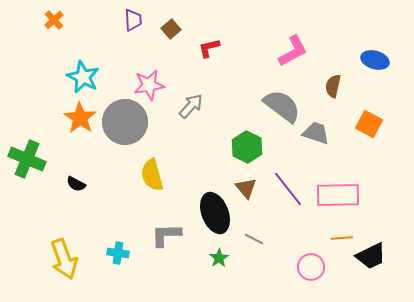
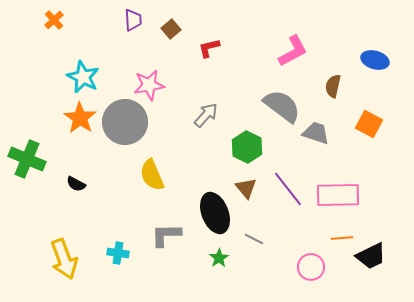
gray arrow: moved 15 px right, 9 px down
yellow semicircle: rotated 8 degrees counterclockwise
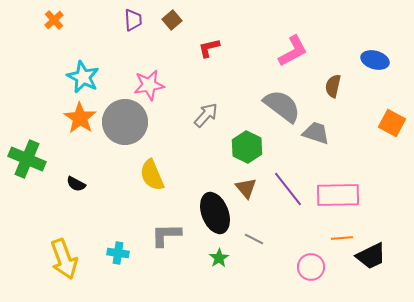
brown square: moved 1 px right, 9 px up
orange square: moved 23 px right, 1 px up
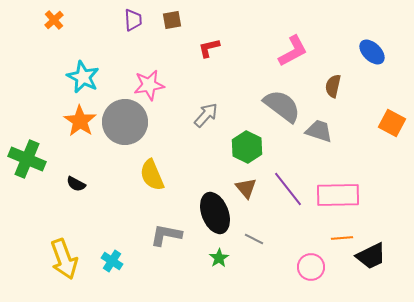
brown square: rotated 30 degrees clockwise
blue ellipse: moved 3 px left, 8 px up; rotated 28 degrees clockwise
orange star: moved 3 px down
gray trapezoid: moved 3 px right, 2 px up
gray L-shape: rotated 12 degrees clockwise
cyan cross: moved 6 px left, 8 px down; rotated 25 degrees clockwise
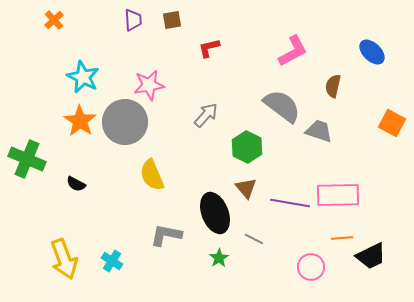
purple line: moved 2 px right, 14 px down; rotated 42 degrees counterclockwise
